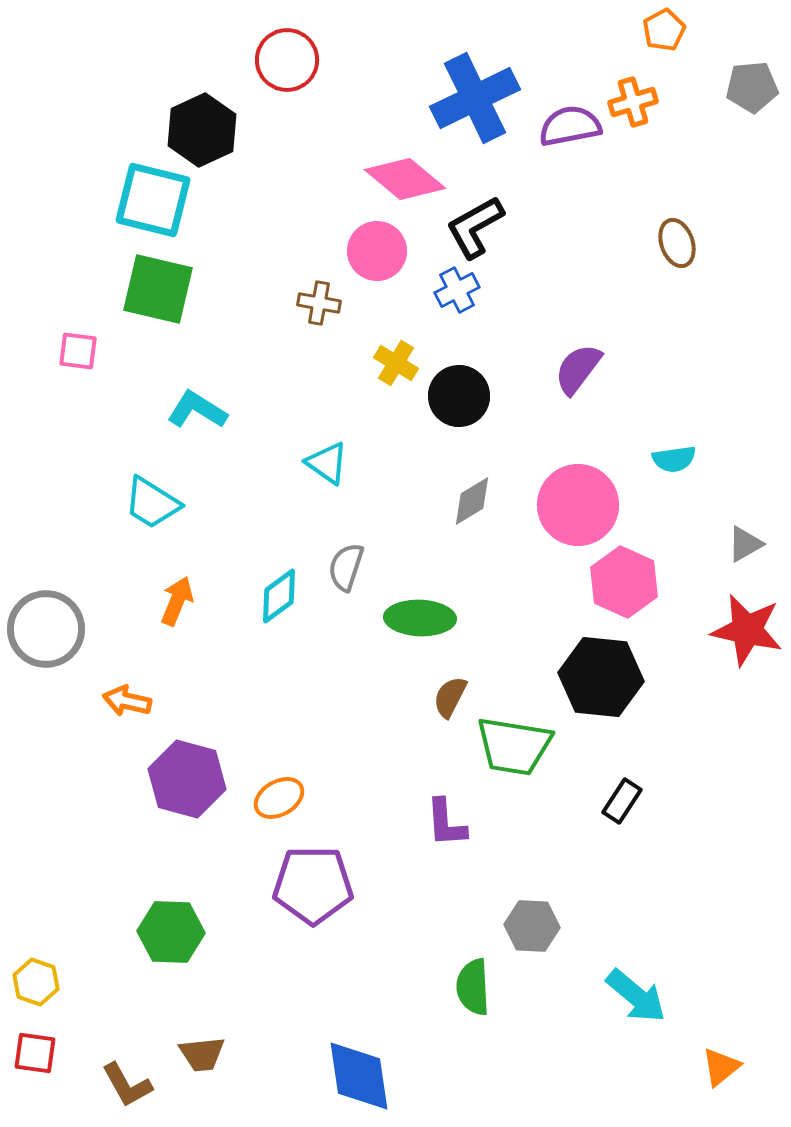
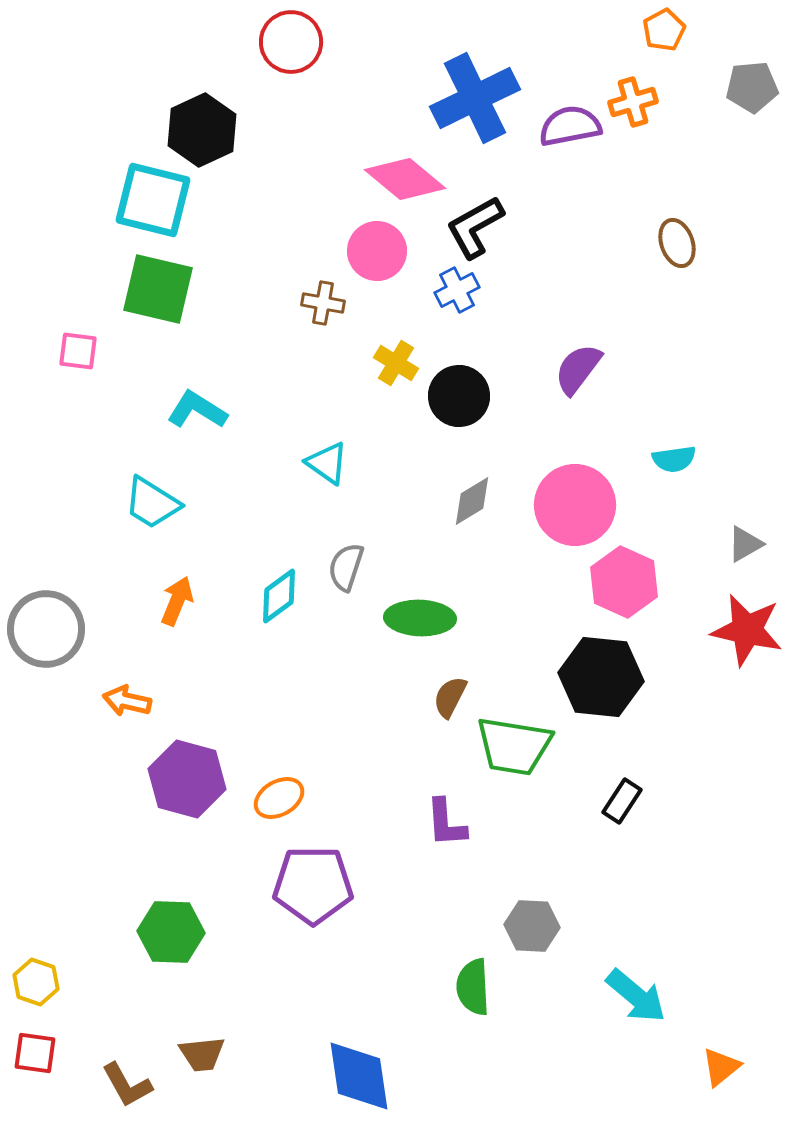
red circle at (287, 60): moved 4 px right, 18 px up
brown cross at (319, 303): moved 4 px right
pink circle at (578, 505): moved 3 px left
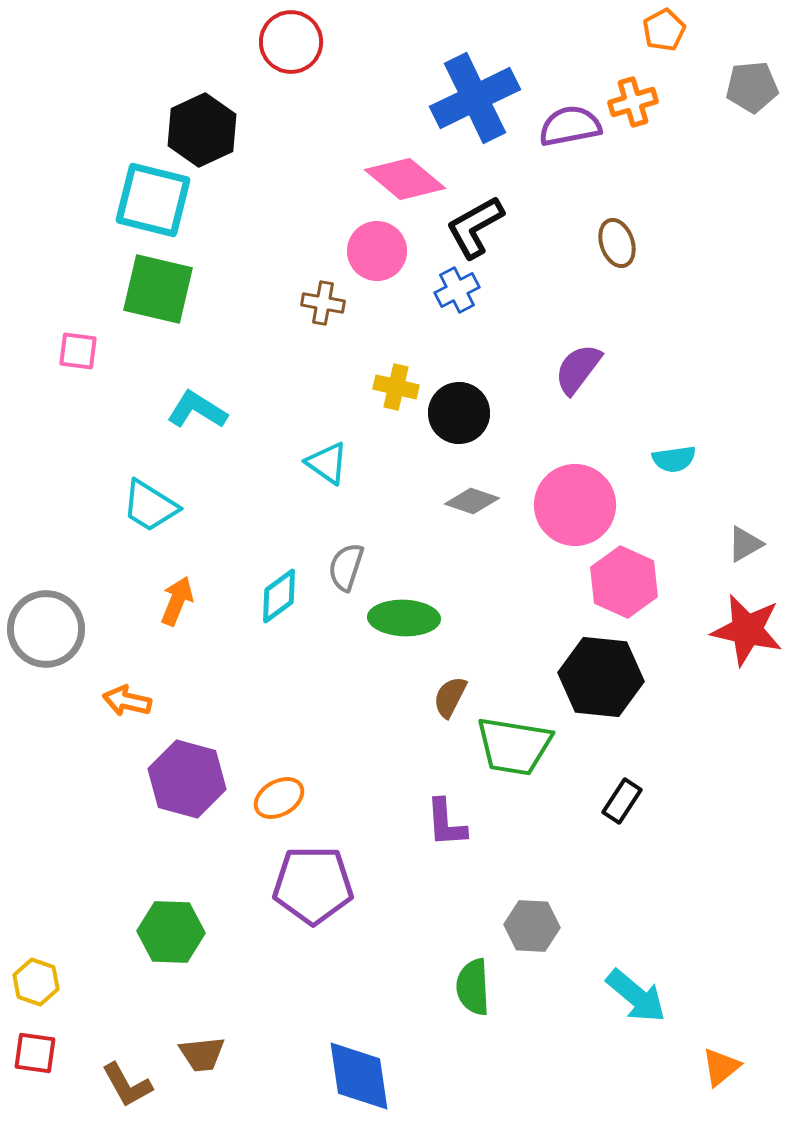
brown ellipse at (677, 243): moved 60 px left
yellow cross at (396, 363): moved 24 px down; rotated 18 degrees counterclockwise
black circle at (459, 396): moved 17 px down
gray diamond at (472, 501): rotated 50 degrees clockwise
cyan trapezoid at (152, 503): moved 2 px left, 3 px down
green ellipse at (420, 618): moved 16 px left
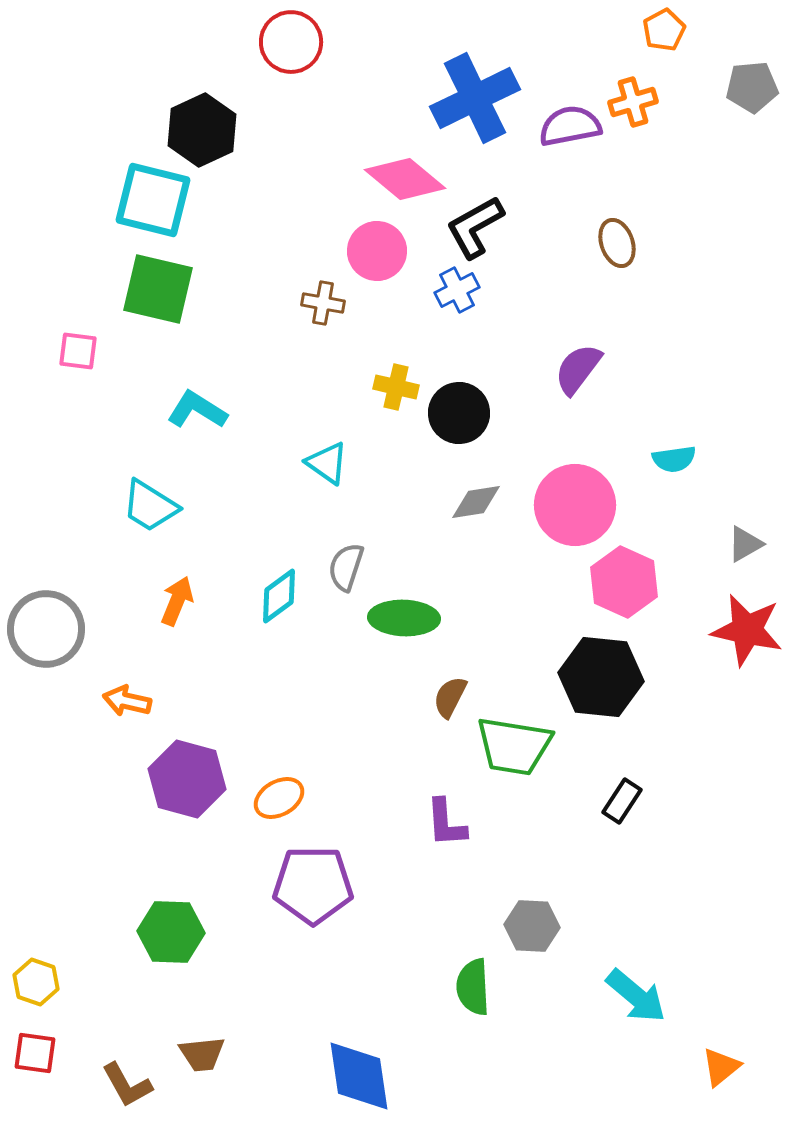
gray diamond at (472, 501): moved 4 px right, 1 px down; rotated 28 degrees counterclockwise
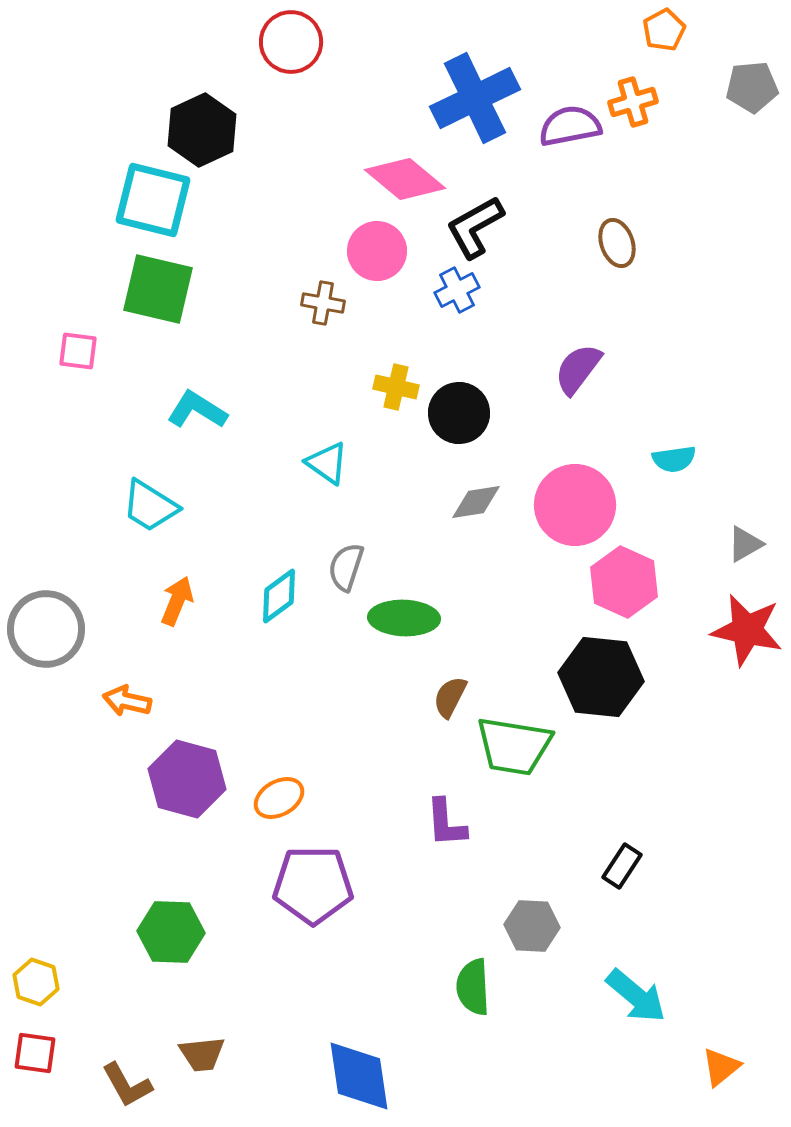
black rectangle at (622, 801): moved 65 px down
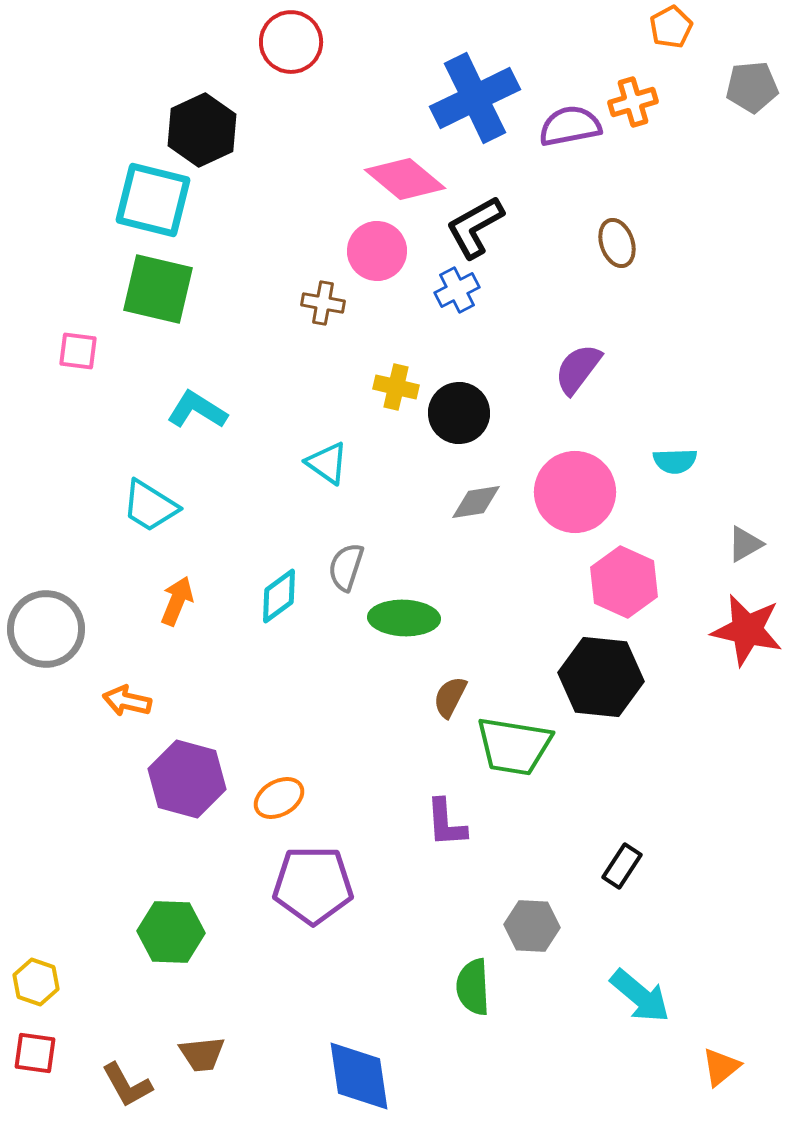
orange pentagon at (664, 30): moved 7 px right, 3 px up
cyan semicircle at (674, 459): moved 1 px right, 2 px down; rotated 6 degrees clockwise
pink circle at (575, 505): moved 13 px up
cyan arrow at (636, 996): moved 4 px right
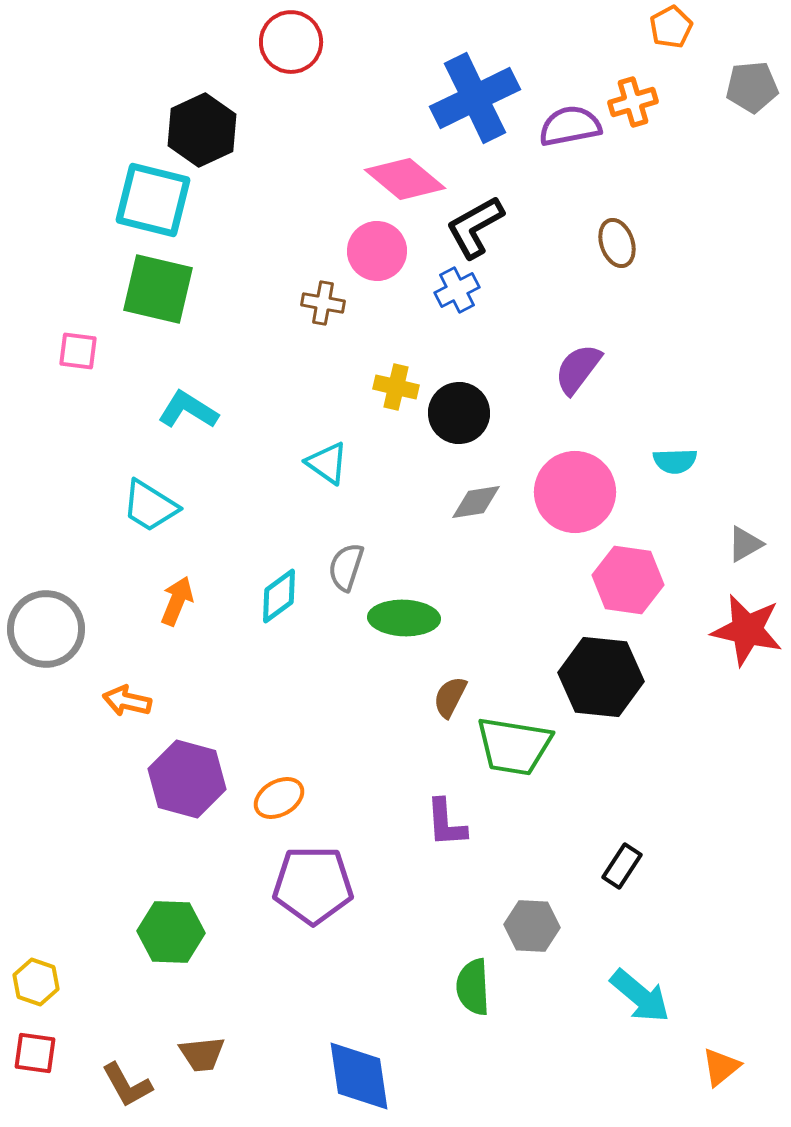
cyan L-shape at (197, 410): moved 9 px left
pink hexagon at (624, 582): moved 4 px right, 2 px up; rotated 16 degrees counterclockwise
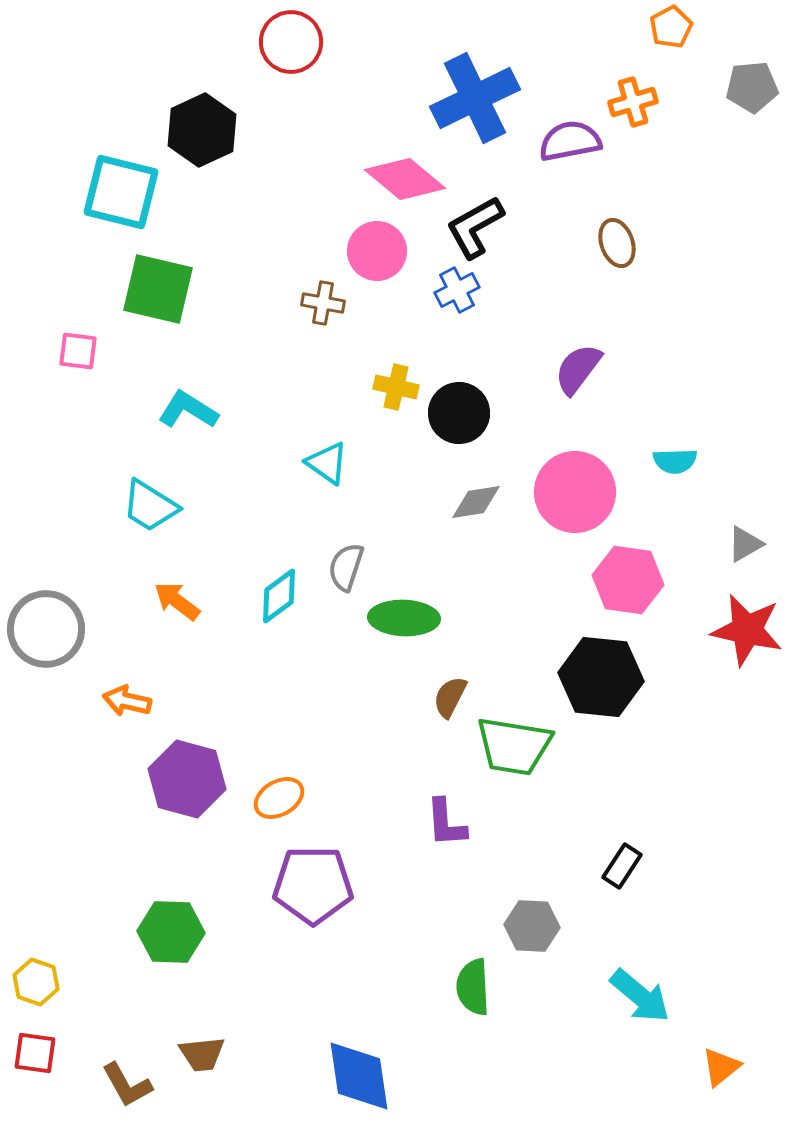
purple semicircle at (570, 126): moved 15 px down
cyan square at (153, 200): moved 32 px left, 8 px up
orange arrow at (177, 601): rotated 75 degrees counterclockwise
